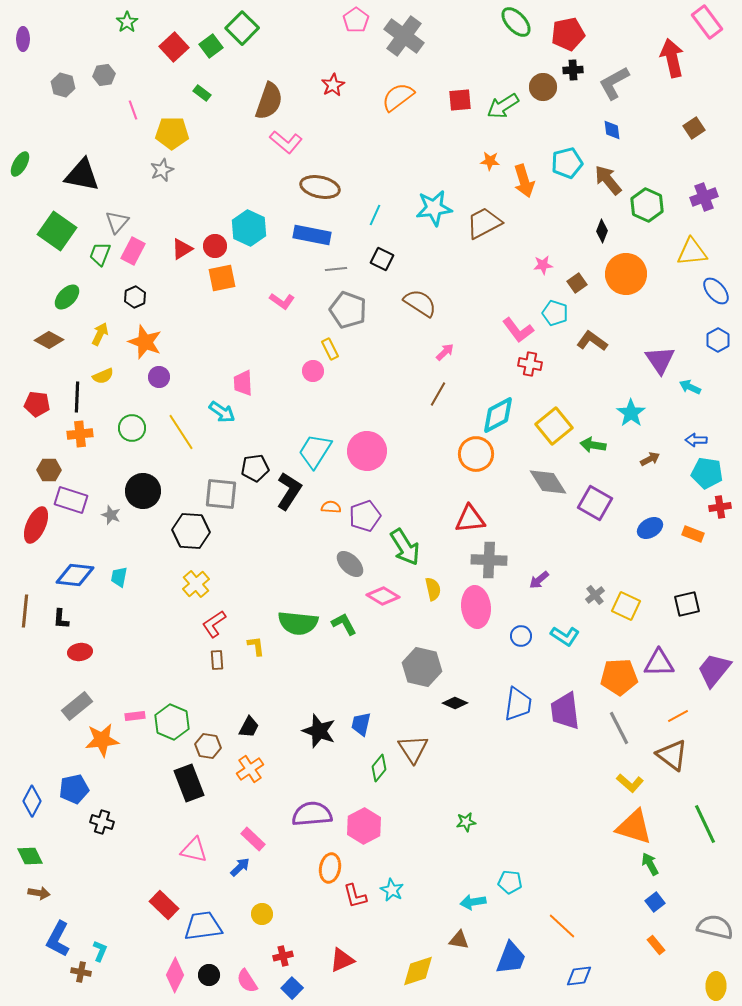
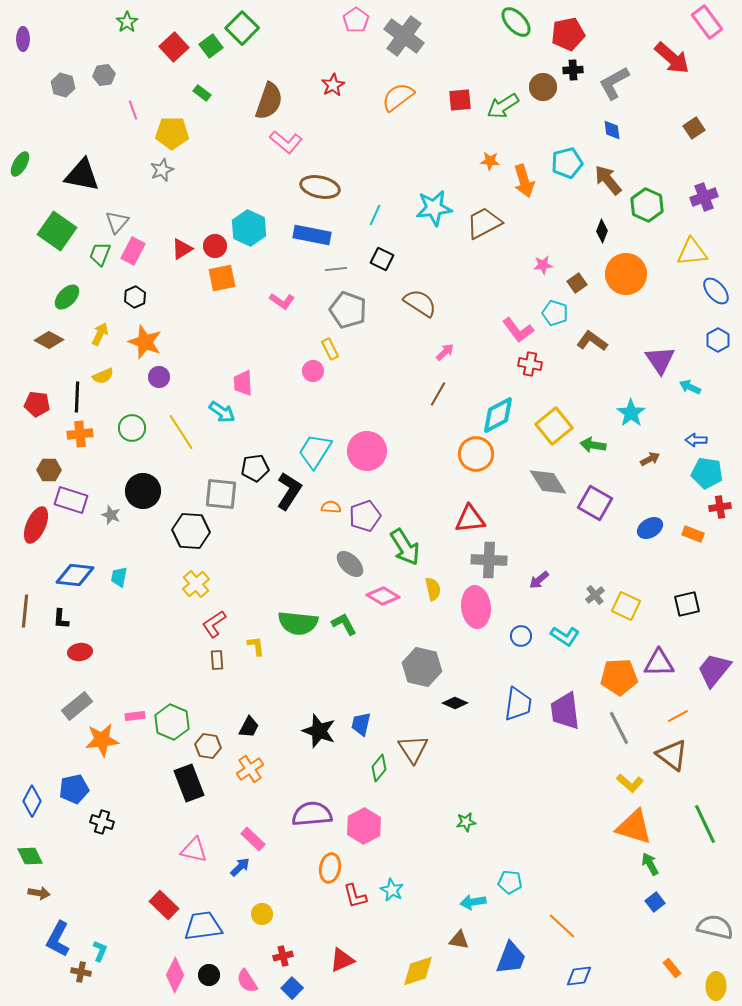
red arrow at (672, 58): rotated 144 degrees clockwise
orange rectangle at (656, 945): moved 16 px right, 23 px down
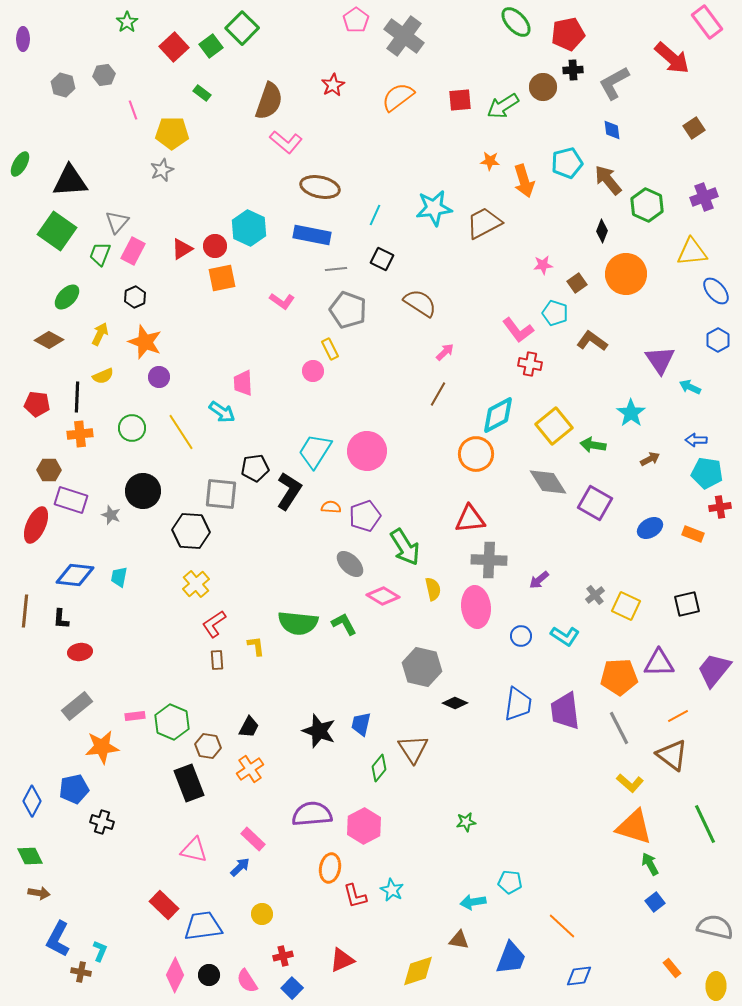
black triangle at (82, 175): moved 12 px left, 6 px down; rotated 15 degrees counterclockwise
orange star at (102, 740): moved 7 px down
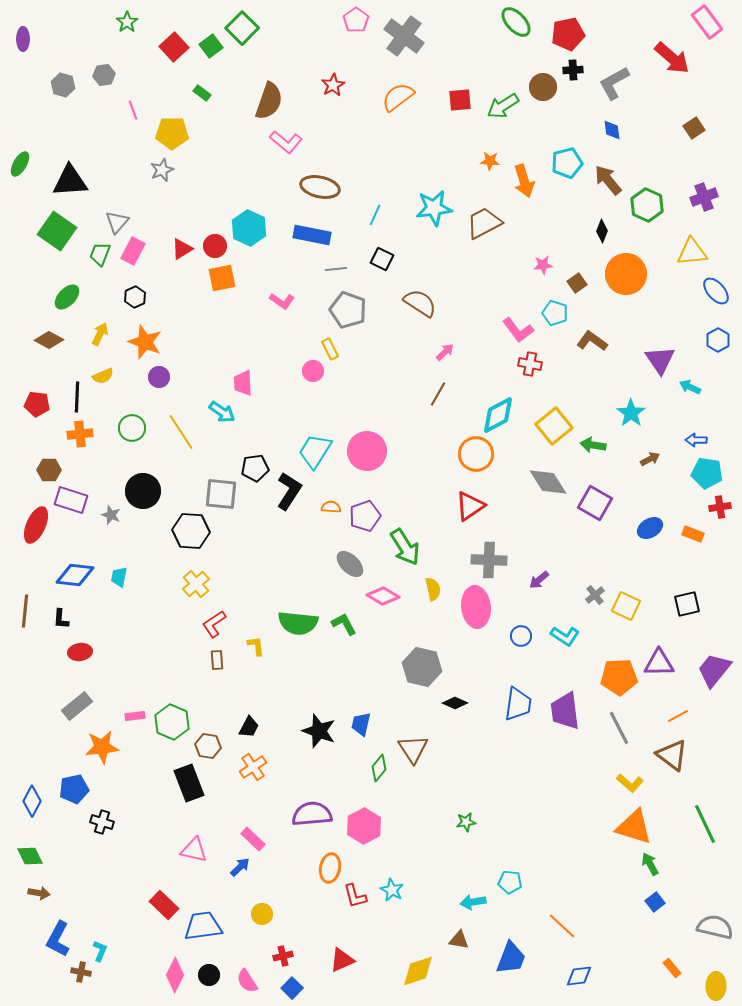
red triangle at (470, 519): moved 13 px up; rotated 28 degrees counterclockwise
orange cross at (250, 769): moved 3 px right, 2 px up
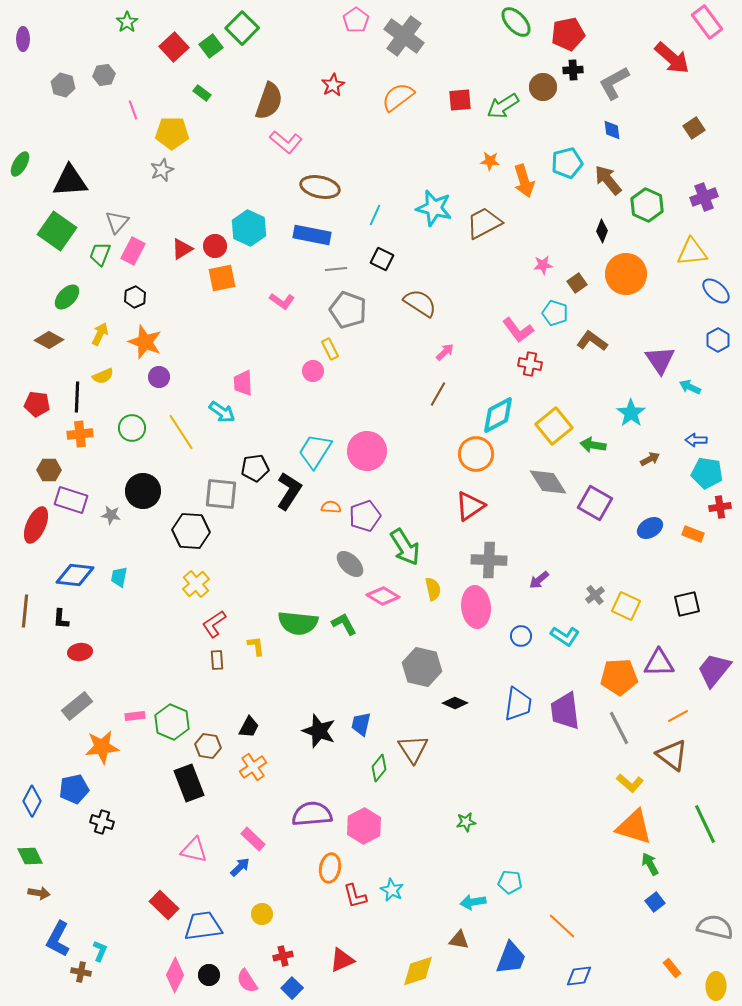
cyan star at (434, 208): rotated 21 degrees clockwise
blue ellipse at (716, 291): rotated 8 degrees counterclockwise
gray star at (111, 515): rotated 12 degrees counterclockwise
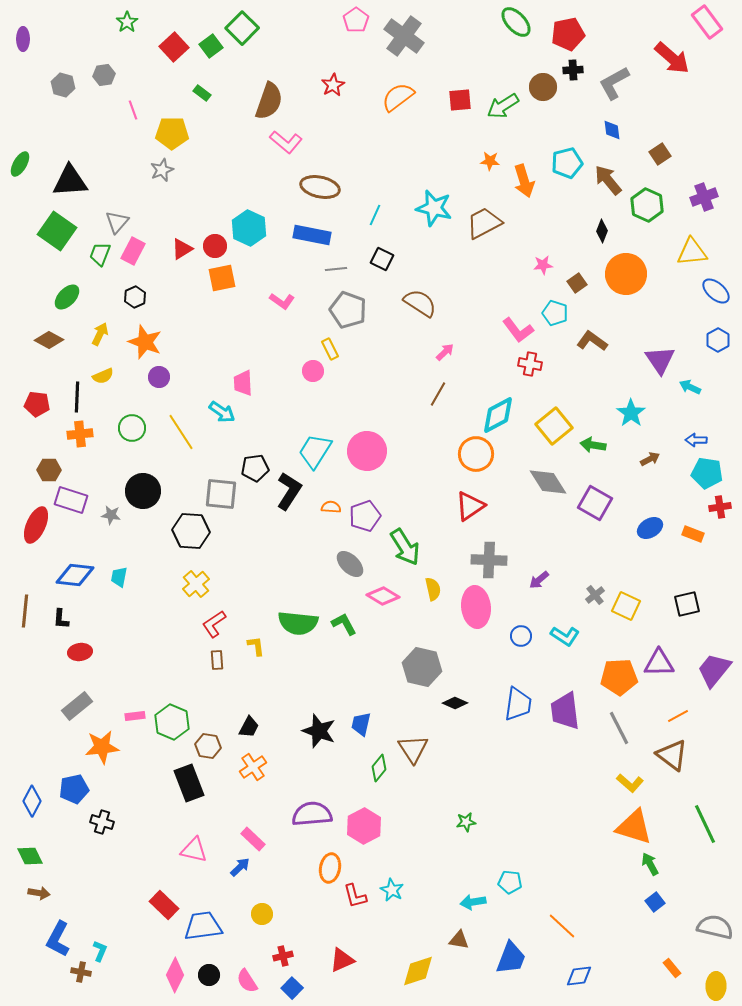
brown square at (694, 128): moved 34 px left, 26 px down
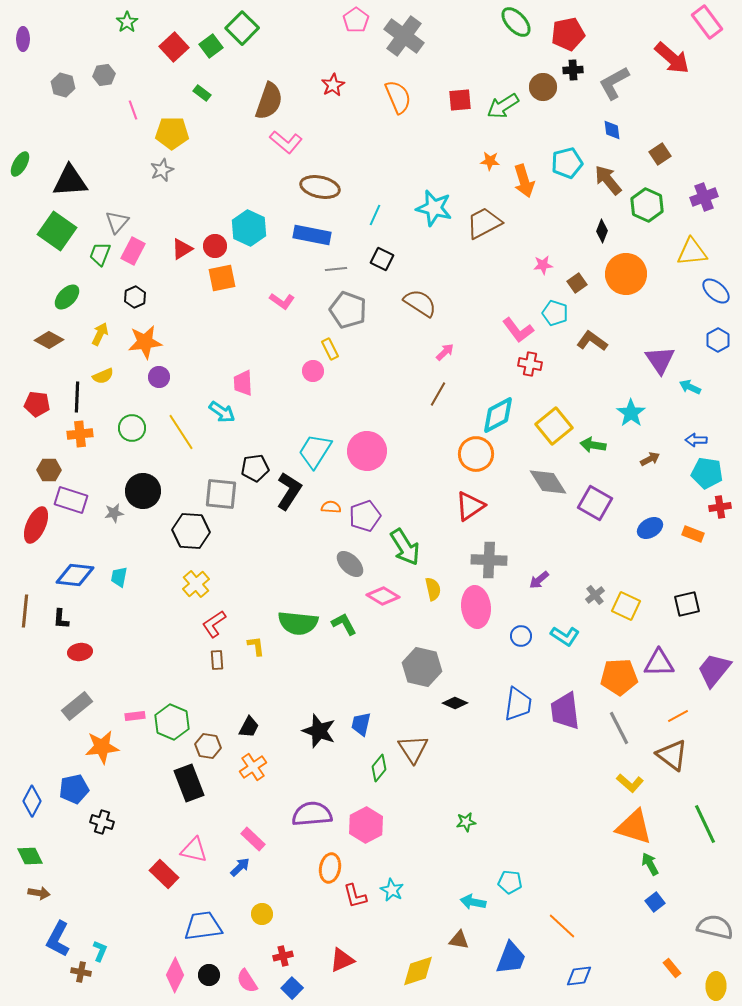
orange semicircle at (398, 97): rotated 104 degrees clockwise
orange star at (145, 342): rotated 28 degrees counterclockwise
gray star at (111, 515): moved 3 px right, 2 px up; rotated 18 degrees counterclockwise
pink hexagon at (364, 826): moved 2 px right, 1 px up
cyan arrow at (473, 902): rotated 20 degrees clockwise
red rectangle at (164, 905): moved 31 px up
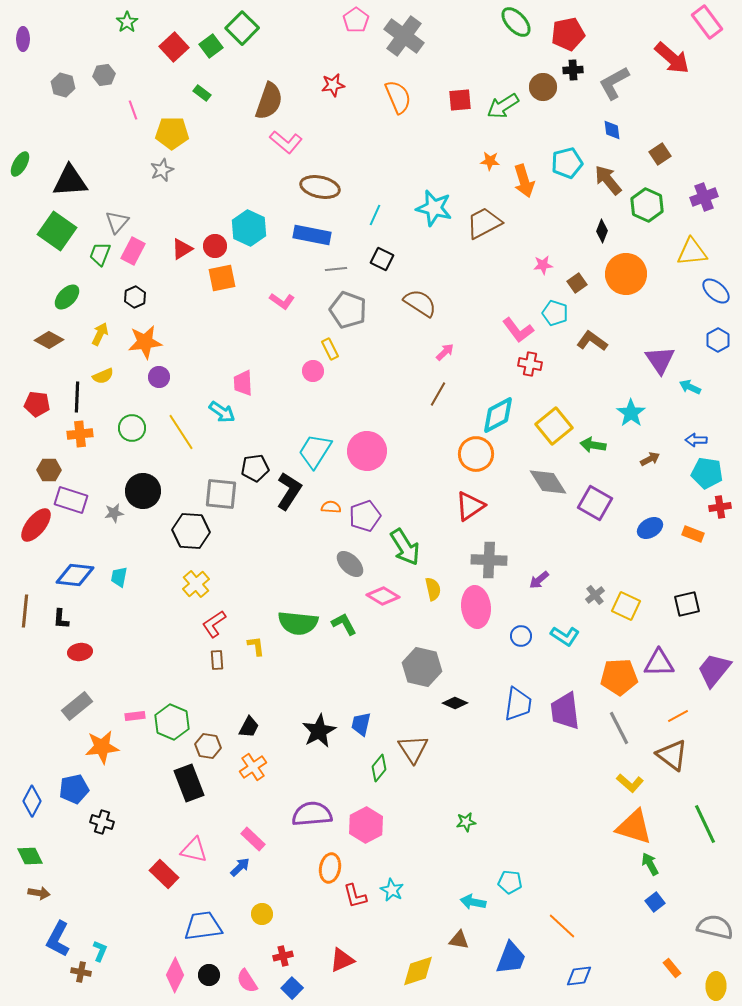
red star at (333, 85): rotated 20 degrees clockwise
red ellipse at (36, 525): rotated 15 degrees clockwise
black star at (319, 731): rotated 24 degrees clockwise
